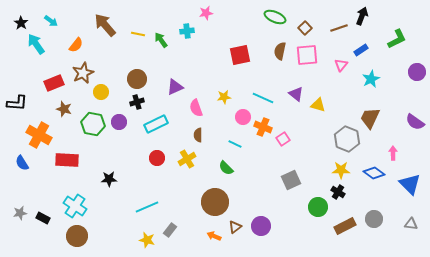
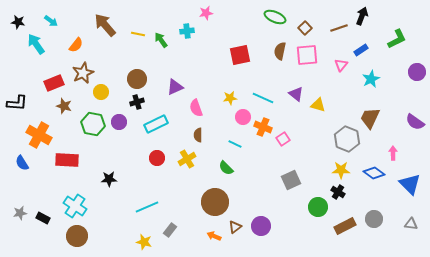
black star at (21, 23): moved 3 px left, 1 px up; rotated 24 degrees counterclockwise
yellow star at (224, 97): moved 6 px right, 1 px down
brown star at (64, 109): moved 3 px up
yellow star at (147, 240): moved 3 px left, 2 px down
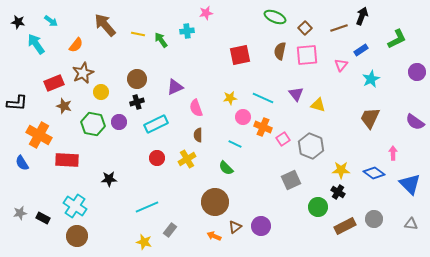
purple triangle at (296, 94): rotated 14 degrees clockwise
gray hexagon at (347, 139): moved 36 px left, 7 px down
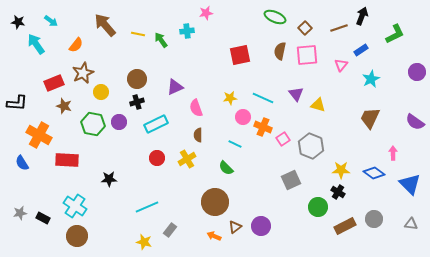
green L-shape at (397, 39): moved 2 px left, 5 px up
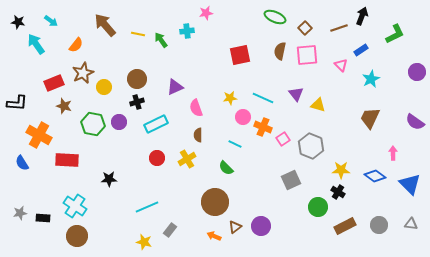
pink triangle at (341, 65): rotated 24 degrees counterclockwise
yellow circle at (101, 92): moved 3 px right, 5 px up
blue diamond at (374, 173): moved 1 px right, 3 px down
black rectangle at (43, 218): rotated 24 degrees counterclockwise
gray circle at (374, 219): moved 5 px right, 6 px down
